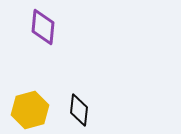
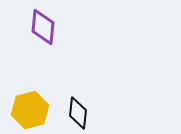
black diamond: moved 1 px left, 3 px down
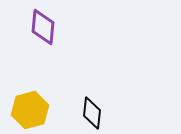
black diamond: moved 14 px right
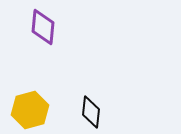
black diamond: moved 1 px left, 1 px up
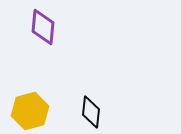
yellow hexagon: moved 1 px down
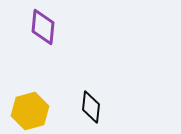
black diamond: moved 5 px up
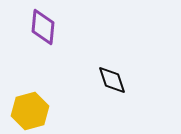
black diamond: moved 21 px right, 27 px up; rotated 24 degrees counterclockwise
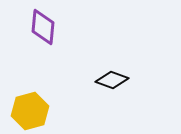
black diamond: rotated 52 degrees counterclockwise
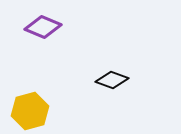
purple diamond: rotated 72 degrees counterclockwise
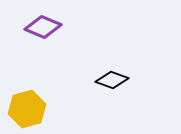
yellow hexagon: moved 3 px left, 2 px up
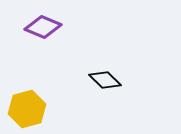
black diamond: moved 7 px left; rotated 24 degrees clockwise
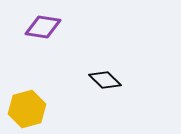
purple diamond: rotated 15 degrees counterclockwise
